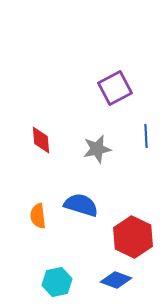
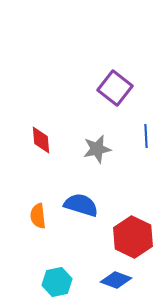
purple square: rotated 24 degrees counterclockwise
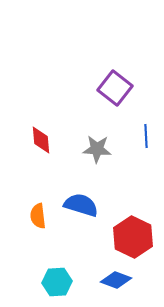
gray star: rotated 16 degrees clockwise
cyan hexagon: rotated 8 degrees clockwise
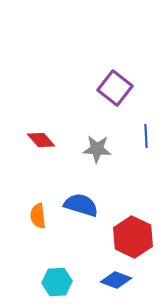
red diamond: rotated 36 degrees counterclockwise
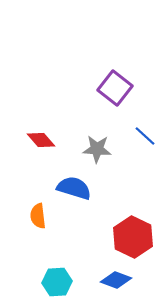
blue line: moved 1 px left; rotated 45 degrees counterclockwise
blue semicircle: moved 7 px left, 17 px up
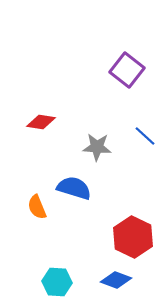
purple square: moved 12 px right, 18 px up
red diamond: moved 18 px up; rotated 40 degrees counterclockwise
gray star: moved 2 px up
orange semicircle: moved 1 px left, 9 px up; rotated 15 degrees counterclockwise
cyan hexagon: rotated 8 degrees clockwise
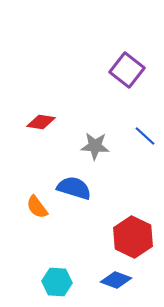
gray star: moved 2 px left, 1 px up
orange semicircle: rotated 15 degrees counterclockwise
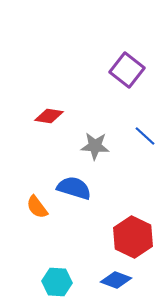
red diamond: moved 8 px right, 6 px up
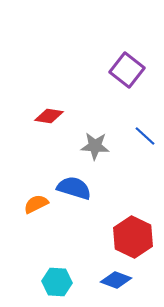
orange semicircle: moved 1 px left, 3 px up; rotated 100 degrees clockwise
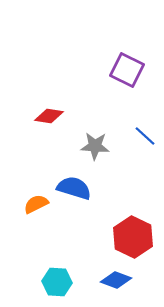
purple square: rotated 12 degrees counterclockwise
